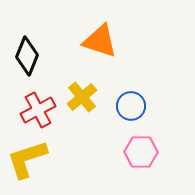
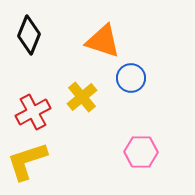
orange triangle: moved 3 px right
black diamond: moved 2 px right, 21 px up
blue circle: moved 28 px up
red cross: moved 5 px left, 2 px down
yellow L-shape: moved 2 px down
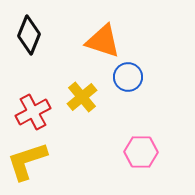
blue circle: moved 3 px left, 1 px up
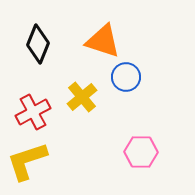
black diamond: moved 9 px right, 9 px down
blue circle: moved 2 px left
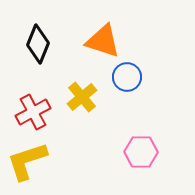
blue circle: moved 1 px right
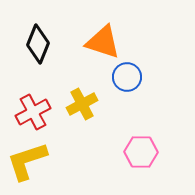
orange triangle: moved 1 px down
yellow cross: moved 7 px down; rotated 12 degrees clockwise
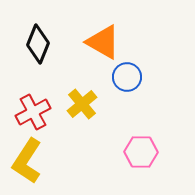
orange triangle: rotated 12 degrees clockwise
yellow cross: rotated 12 degrees counterclockwise
yellow L-shape: rotated 39 degrees counterclockwise
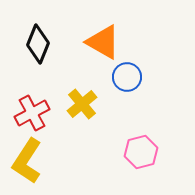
red cross: moved 1 px left, 1 px down
pink hexagon: rotated 16 degrees counterclockwise
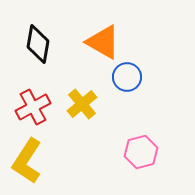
black diamond: rotated 12 degrees counterclockwise
red cross: moved 1 px right, 6 px up
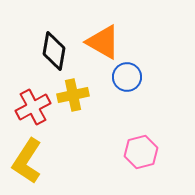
black diamond: moved 16 px right, 7 px down
yellow cross: moved 9 px left, 9 px up; rotated 28 degrees clockwise
